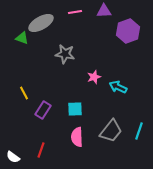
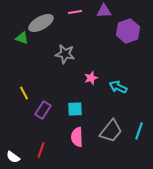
pink star: moved 3 px left, 1 px down
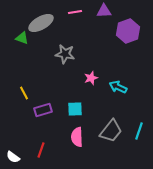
purple rectangle: rotated 42 degrees clockwise
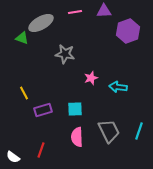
cyan arrow: rotated 18 degrees counterclockwise
gray trapezoid: moved 2 px left; rotated 65 degrees counterclockwise
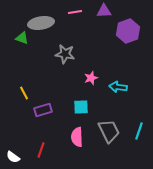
gray ellipse: rotated 20 degrees clockwise
cyan square: moved 6 px right, 2 px up
